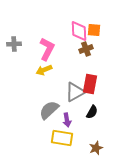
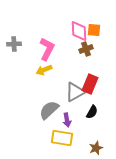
red rectangle: rotated 12 degrees clockwise
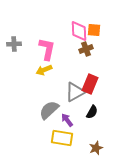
pink L-shape: rotated 15 degrees counterclockwise
purple arrow: rotated 152 degrees clockwise
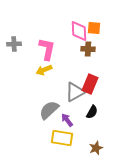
orange square: moved 2 px up
brown cross: moved 2 px right; rotated 24 degrees clockwise
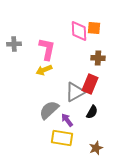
brown cross: moved 10 px right, 9 px down
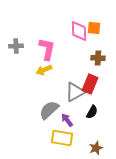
gray cross: moved 2 px right, 2 px down
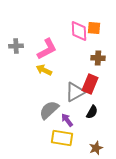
pink L-shape: rotated 50 degrees clockwise
yellow arrow: rotated 49 degrees clockwise
